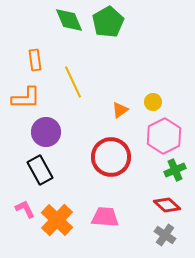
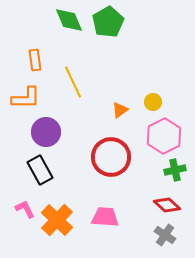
green cross: rotated 10 degrees clockwise
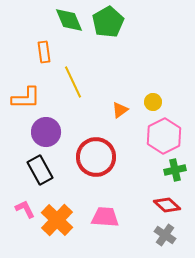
orange rectangle: moved 9 px right, 8 px up
red circle: moved 15 px left
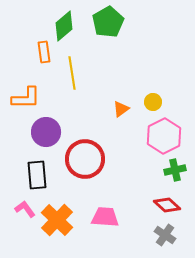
green diamond: moved 5 px left, 6 px down; rotated 72 degrees clockwise
yellow line: moved 1 px left, 9 px up; rotated 16 degrees clockwise
orange triangle: moved 1 px right, 1 px up
red circle: moved 11 px left, 2 px down
black rectangle: moved 3 px left, 5 px down; rotated 24 degrees clockwise
pink L-shape: rotated 10 degrees counterclockwise
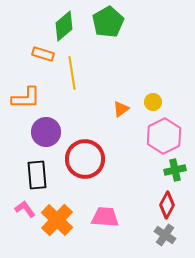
orange rectangle: moved 1 px left, 2 px down; rotated 65 degrees counterclockwise
red diamond: rotated 76 degrees clockwise
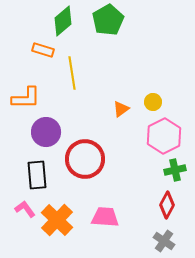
green pentagon: moved 2 px up
green diamond: moved 1 px left, 5 px up
orange rectangle: moved 4 px up
gray cross: moved 1 px left, 6 px down
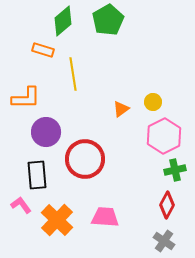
yellow line: moved 1 px right, 1 px down
pink L-shape: moved 4 px left, 4 px up
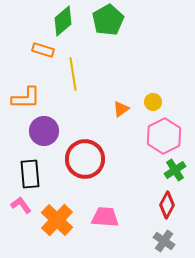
purple circle: moved 2 px left, 1 px up
green cross: rotated 20 degrees counterclockwise
black rectangle: moved 7 px left, 1 px up
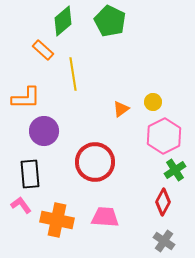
green pentagon: moved 2 px right, 1 px down; rotated 16 degrees counterclockwise
orange rectangle: rotated 25 degrees clockwise
red circle: moved 10 px right, 3 px down
red diamond: moved 4 px left, 3 px up
orange cross: rotated 32 degrees counterclockwise
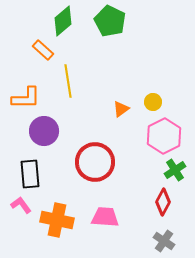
yellow line: moved 5 px left, 7 px down
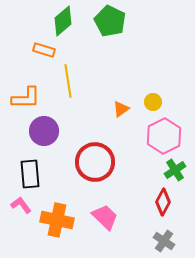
orange rectangle: moved 1 px right; rotated 25 degrees counterclockwise
pink trapezoid: rotated 40 degrees clockwise
